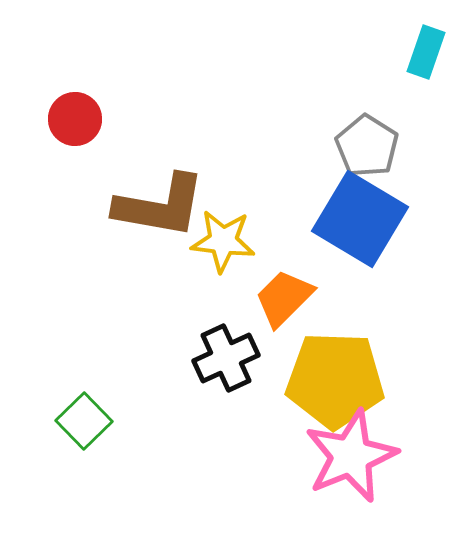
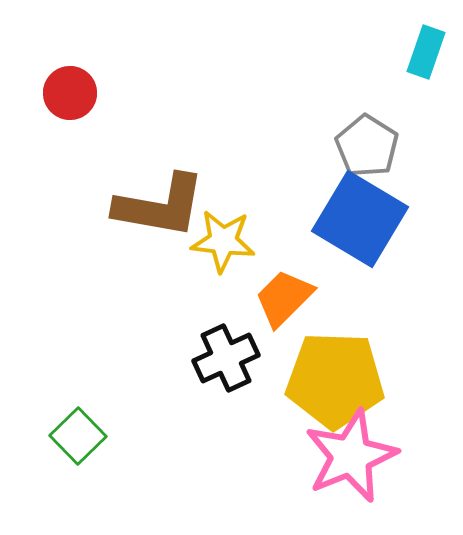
red circle: moved 5 px left, 26 px up
green square: moved 6 px left, 15 px down
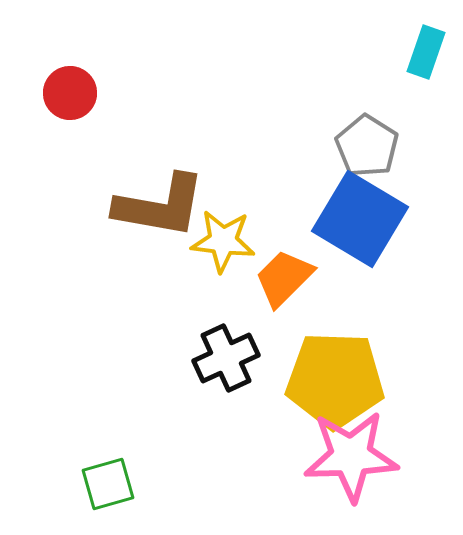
orange trapezoid: moved 20 px up
green square: moved 30 px right, 48 px down; rotated 28 degrees clockwise
pink star: rotated 20 degrees clockwise
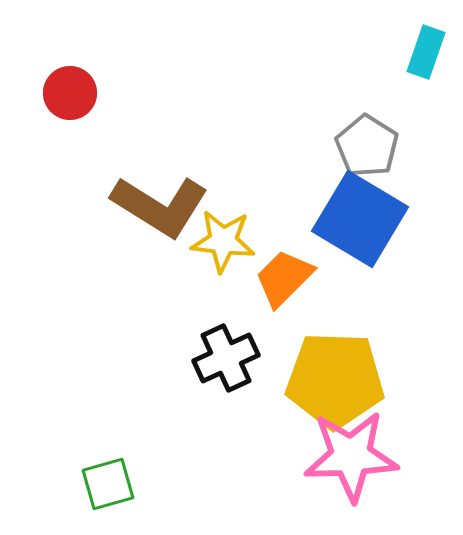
brown L-shape: rotated 22 degrees clockwise
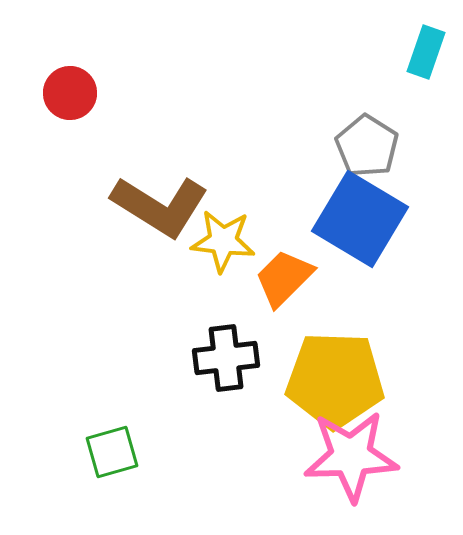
black cross: rotated 18 degrees clockwise
green square: moved 4 px right, 32 px up
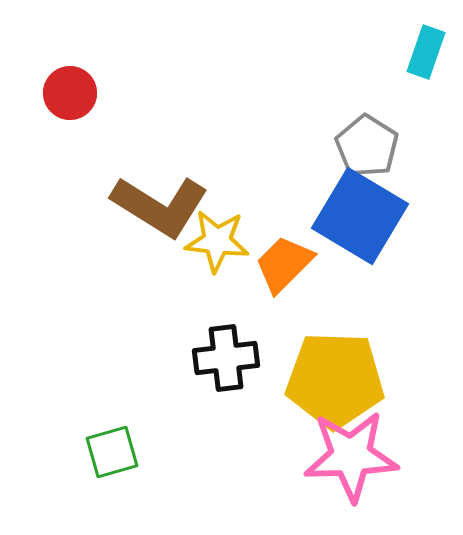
blue square: moved 3 px up
yellow star: moved 6 px left
orange trapezoid: moved 14 px up
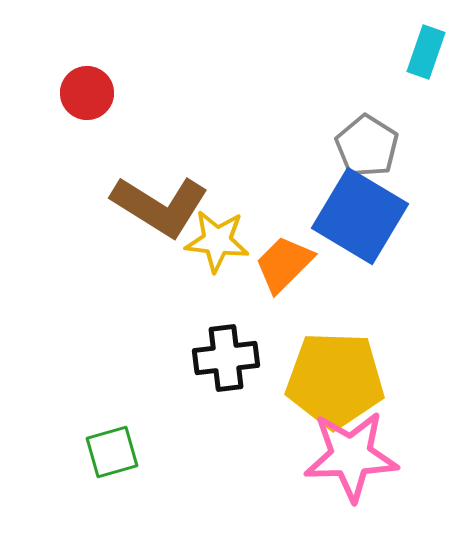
red circle: moved 17 px right
